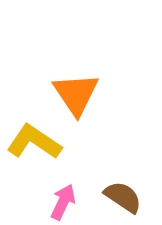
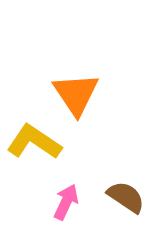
brown semicircle: moved 3 px right
pink arrow: moved 3 px right
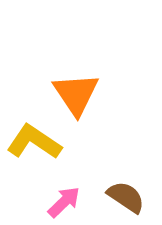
pink arrow: moved 2 px left; rotated 21 degrees clockwise
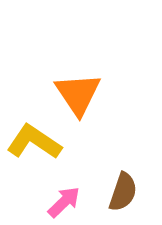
orange triangle: moved 2 px right
brown semicircle: moved 3 px left, 5 px up; rotated 75 degrees clockwise
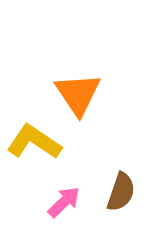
brown semicircle: moved 2 px left
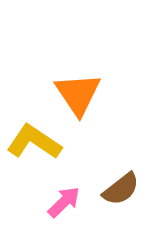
brown semicircle: moved 3 px up; rotated 33 degrees clockwise
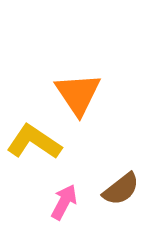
pink arrow: rotated 18 degrees counterclockwise
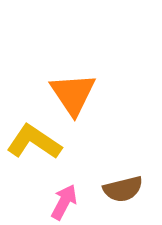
orange triangle: moved 5 px left
brown semicircle: moved 2 px right; rotated 24 degrees clockwise
